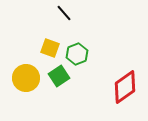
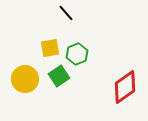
black line: moved 2 px right
yellow square: rotated 30 degrees counterclockwise
yellow circle: moved 1 px left, 1 px down
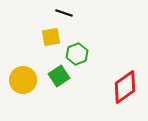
black line: moved 2 px left; rotated 30 degrees counterclockwise
yellow square: moved 1 px right, 11 px up
yellow circle: moved 2 px left, 1 px down
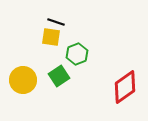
black line: moved 8 px left, 9 px down
yellow square: rotated 18 degrees clockwise
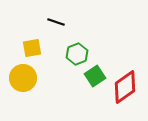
yellow square: moved 19 px left, 11 px down; rotated 18 degrees counterclockwise
green square: moved 36 px right
yellow circle: moved 2 px up
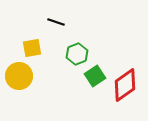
yellow circle: moved 4 px left, 2 px up
red diamond: moved 2 px up
